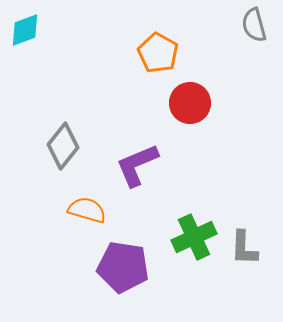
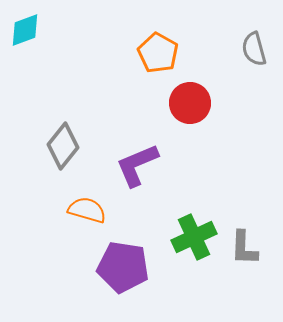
gray semicircle: moved 24 px down
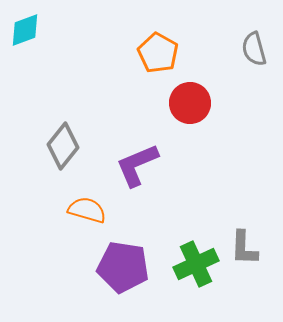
green cross: moved 2 px right, 27 px down
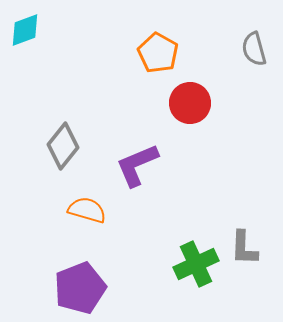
purple pentagon: moved 43 px left, 21 px down; rotated 30 degrees counterclockwise
